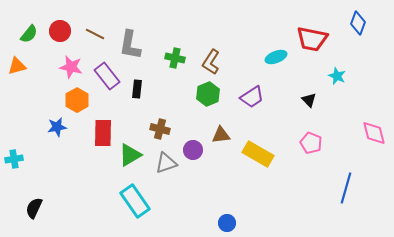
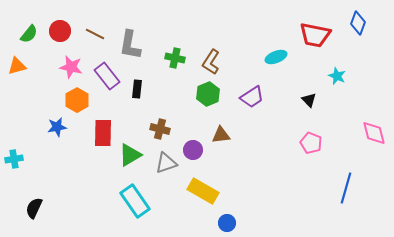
red trapezoid: moved 3 px right, 4 px up
yellow rectangle: moved 55 px left, 37 px down
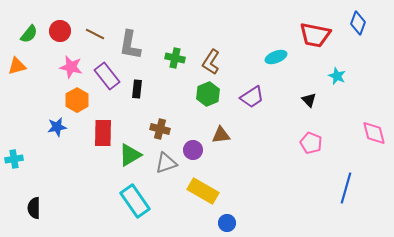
black semicircle: rotated 25 degrees counterclockwise
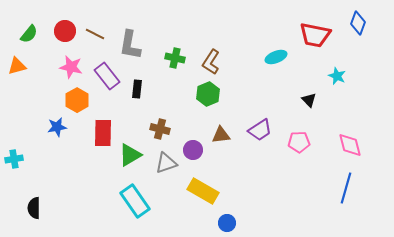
red circle: moved 5 px right
purple trapezoid: moved 8 px right, 33 px down
pink diamond: moved 24 px left, 12 px down
pink pentagon: moved 12 px left, 1 px up; rotated 25 degrees counterclockwise
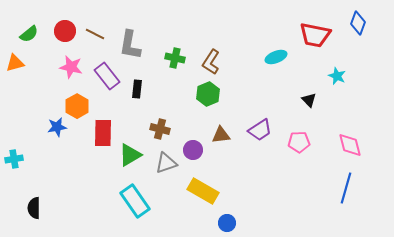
green semicircle: rotated 12 degrees clockwise
orange triangle: moved 2 px left, 3 px up
orange hexagon: moved 6 px down
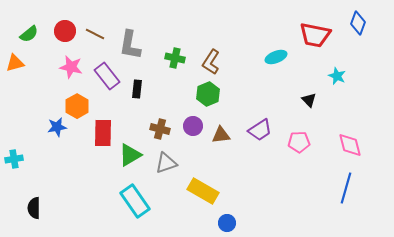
purple circle: moved 24 px up
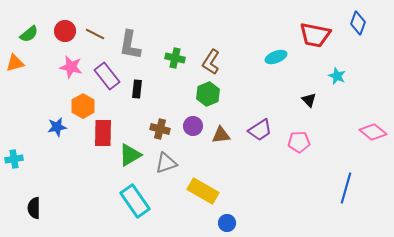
orange hexagon: moved 6 px right
pink diamond: moved 23 px right, 13 px up; rotated 36 degrees counterclockwise
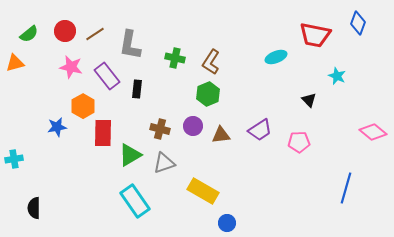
brown line: rotated 60 degrees counterclockwise
gray triangle: moved 2 px left
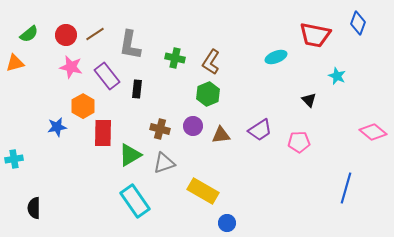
red circle: moved 1 px right, 4 px down
